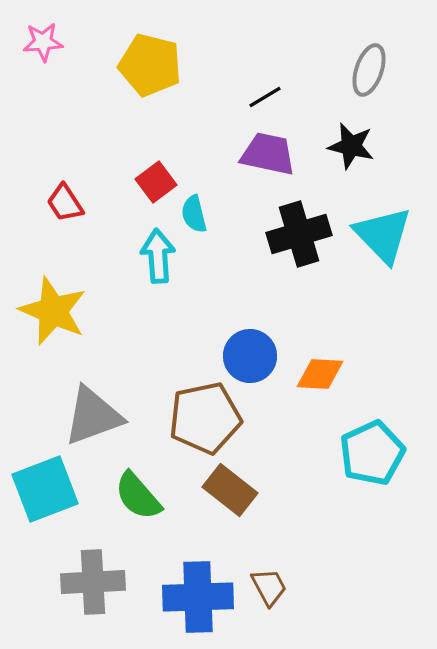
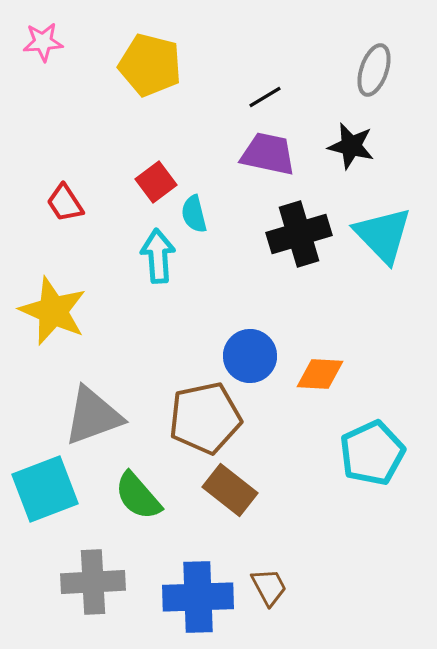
gray ellipse: moved 5 px right
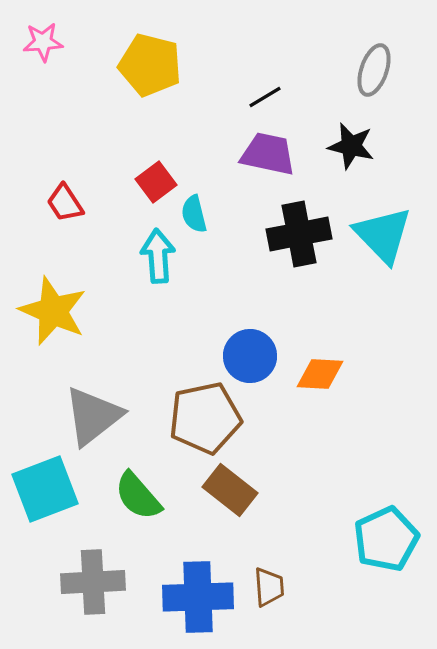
black cross: rotated 6 degrees clockwise
gray triangle: rotated 18 degrees counterclockwise
cyan pentagon: moved 14 px right, 86 px down
brown trapezoid: rotated 24 degrees clockwise
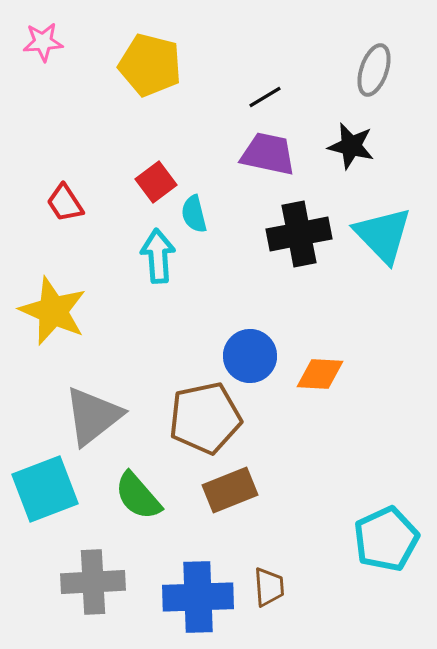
brown rectangle: rotated 60 degrees counterclockwise
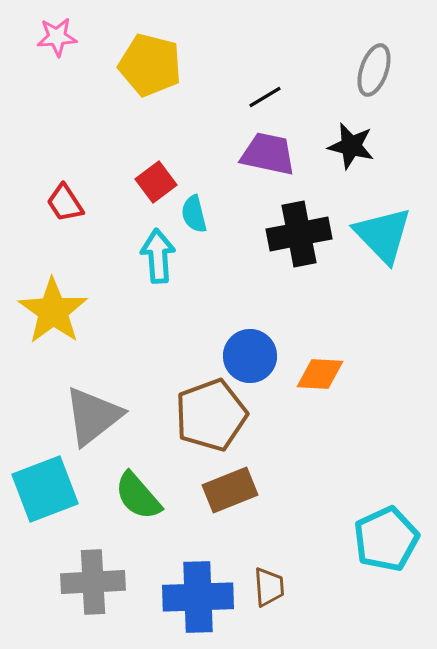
pink star: moved 14 px right, 5 px up
yellow star: rotated 12 degrees clockwise
brown pentagon: moved 6 px right, 3 px up; rotated 8 degrees counterclockwise
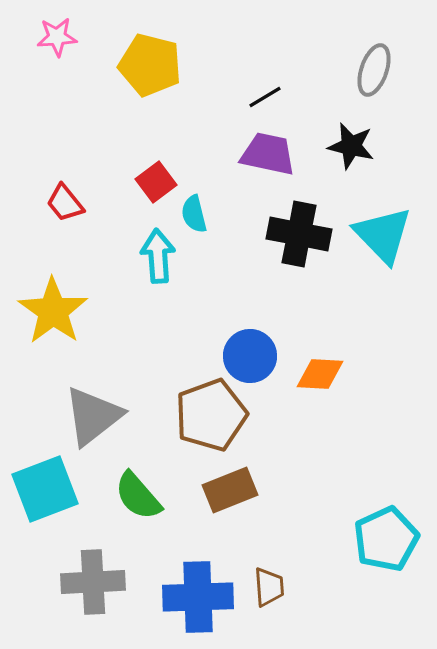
red trapezoid: rotated 6 degrees counterclockwise
black cross: rotated 22 degrees clockwise
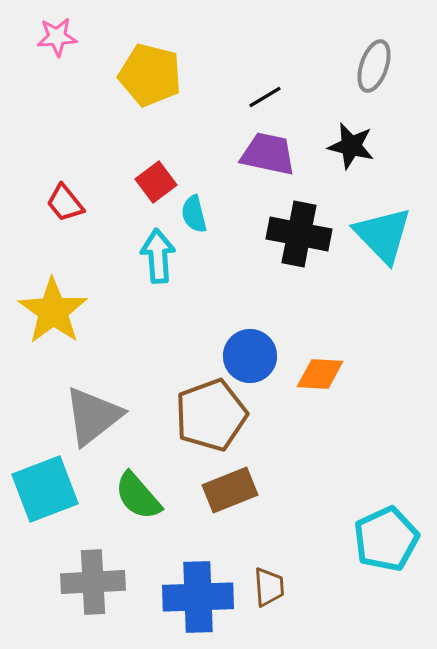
yellow pentagon: moved 10 px down
gray ellipse: moved 4 px up
